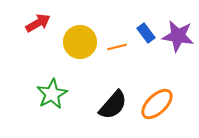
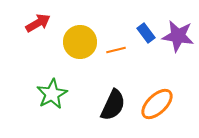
orange line: moved 1 px left, 3 px down
black semicircle: rotated 16 degrees counterclockwise
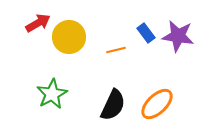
yellow circle: moved 11 px left, 5 px up
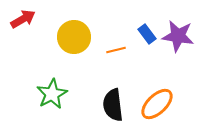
red arrow: moved 15 px left, 4 px up
blue rectangle: moved 1 px right, 1 px down
yellow circle: moved 5 px right
black semicircle: rotated 148 degrees clockwise
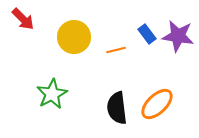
red arrow: rotated 75 degrees clockwise
black semicircle: moved 4 px right, 3 px down
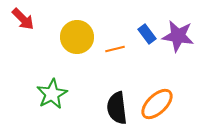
yellow circle: moved 3 px right
orange line: moved 1 px left, 1 px up
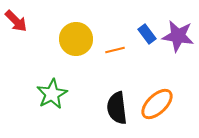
red arrow: moved 7 px left, 2 px down
yellow circle: moved 1 px left, 2 px down
orange line: moved 1 px down
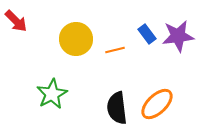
purple star: rotated 16 degrees counterclockwise
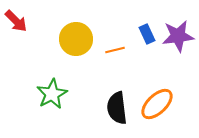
blue rectangle: rotated 12 degrees clockwise
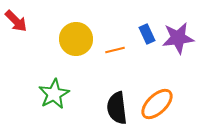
purple star: moved 2 px down
green star: moved 2 px right
